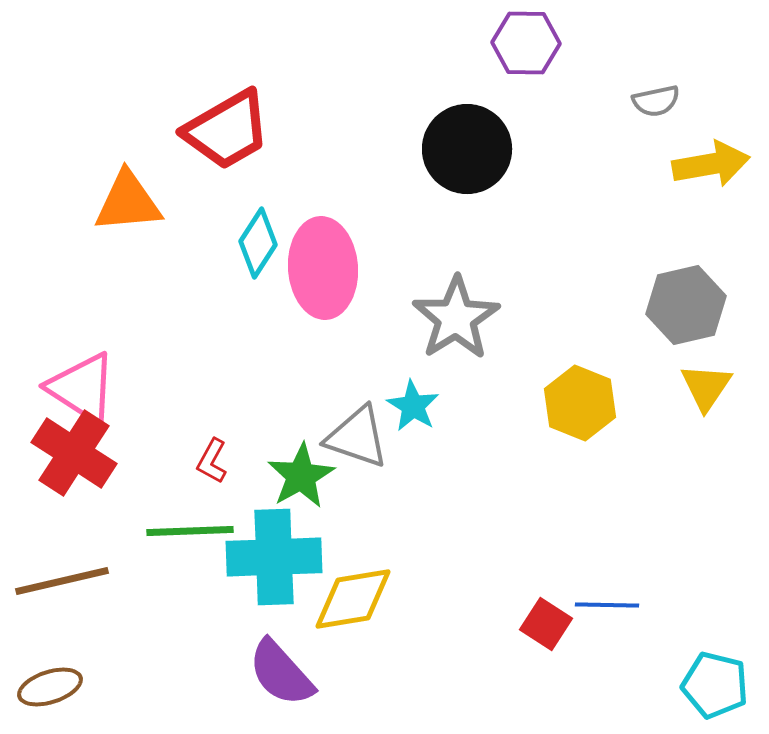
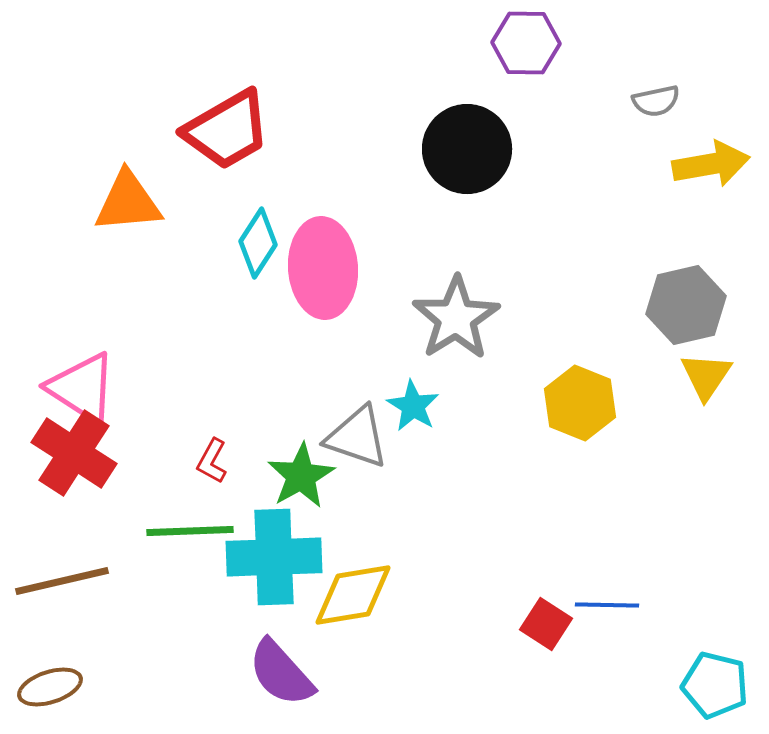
yellow triangle: moved 11 px up
yellow diamond: moved 4 px up
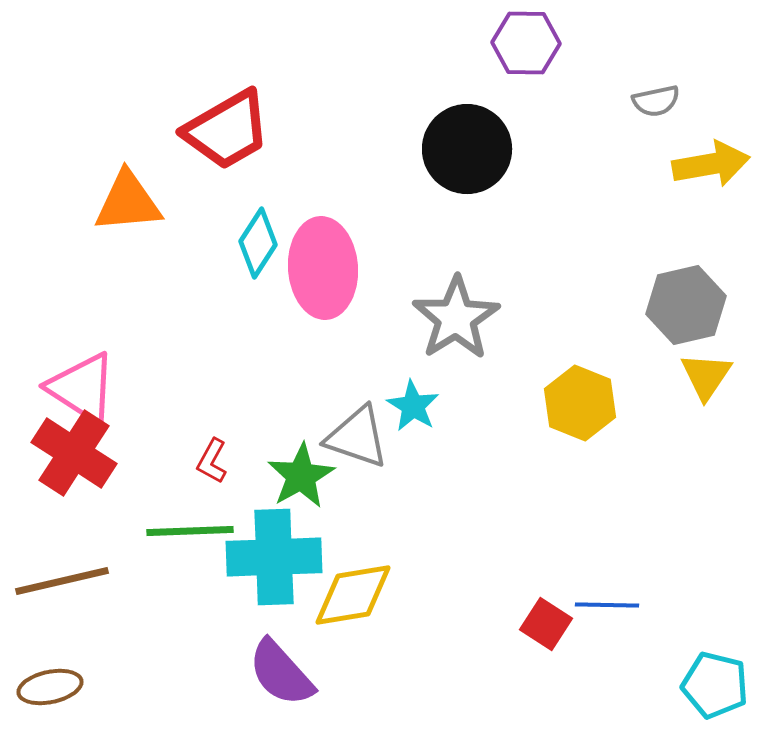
brown ellipse: rotated 6 degrees clockwise
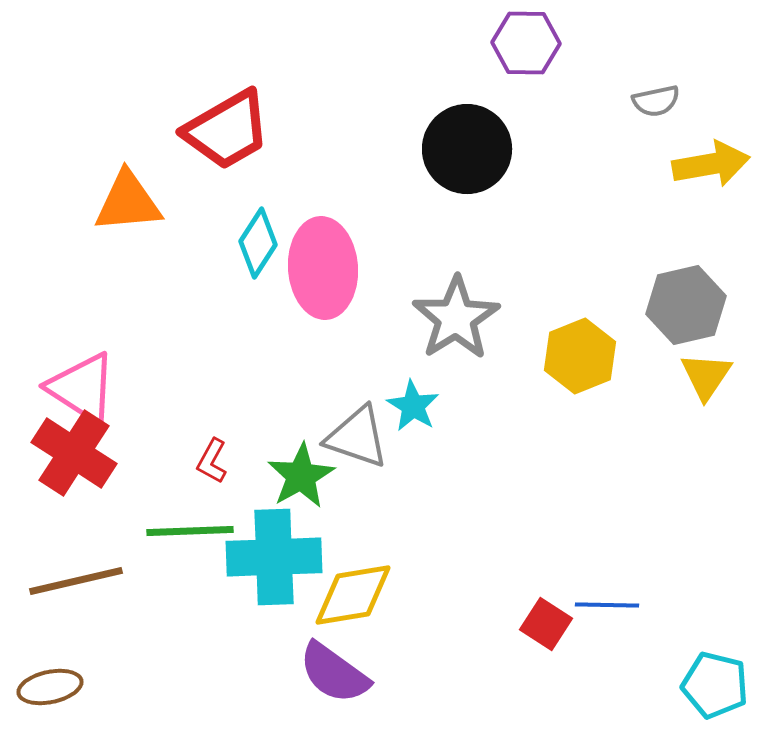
yellow hexagon: moved 47 px up; rotated 16 degrees clockwise
brown line: moved 14 px right
purple semicircle: moved 53 px right; rotated 12 degrees counterclockwise
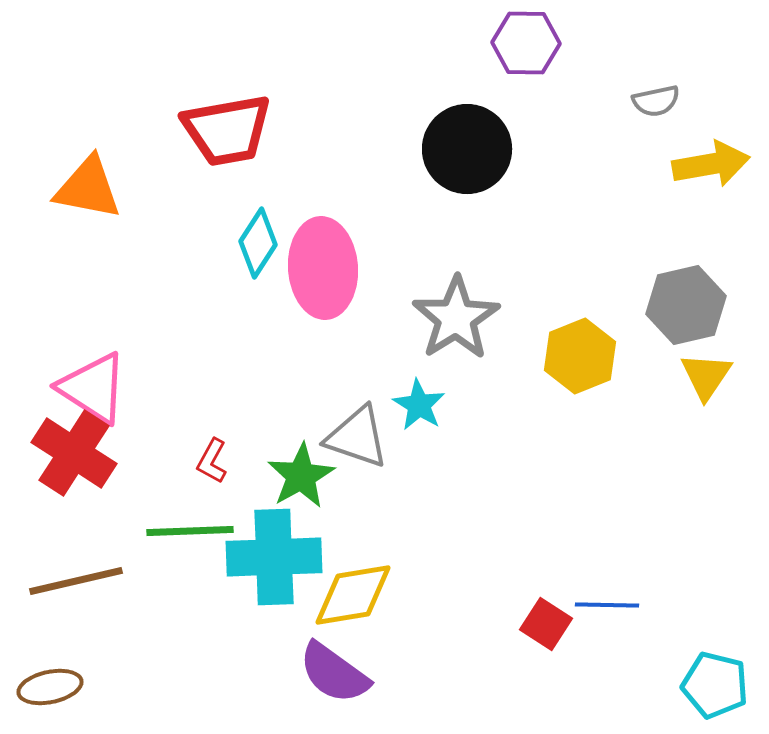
red trapezoid: rotated 20 degrees clockwise
orange triangle: moved 40 px left, 14 px up; rotated 16 degrees clockwise
pink triangle: moved 11 px right
cyan star: moved 6 px right, 1 px up
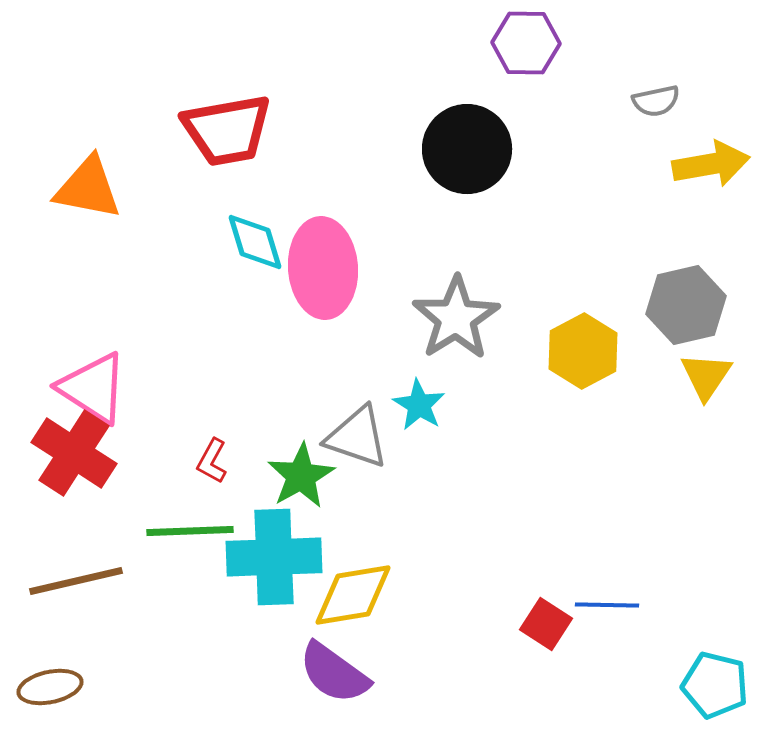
cyan diamond: moved 3 px left, 1 px up; rotated 50 degrees counterclockwise
yellow hexagon: moved 3 px right, 5 px up; rotated 6 degrees counterclockwise
